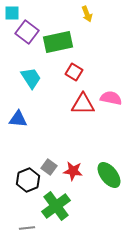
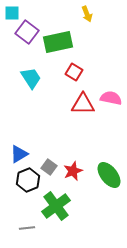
blue triangle: moved 1 px right, 35 px down; rotated 36 degrees counterclockwise
red star: rotated 30 degrees counterclockwise
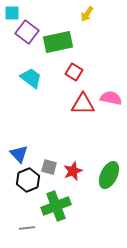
yellow arrow: rotated 56 degrees clockwise
cyan trapezoid: rotated 20 degrees counterclockwise
blue triangle: rotated 42 degrees counterclockwise
gray square: rotated 21 degrees counterclockwise
green ellipse: rotated 64 degrees clockwise
green cross: rotated 16 degrees clockwise
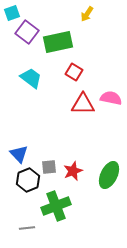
cyan square: rotated 21 degrees counterclockwise
gray square: rotated 21 degrees counterclockwise
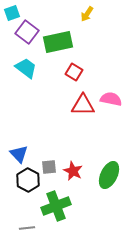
cyan trapezoid: moved 5 px left, 10 px up
pink semicircle: moved 1 px down
red triangle: moved 1 px down
red star: rotated 24 degrees counterclockwise
black hexagon: rotated 10 degrees counterclockwise
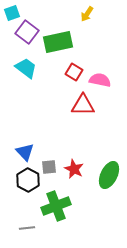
pink semicircle: moved 11 px left, 19 px up
blue triangle: moved 6 px right, 2 px up
red star: moved 1 px right, 2 px up
